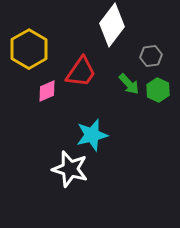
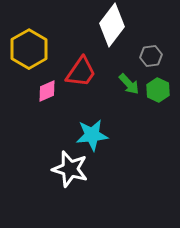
cyan star: rotated 8 degrees clockwise
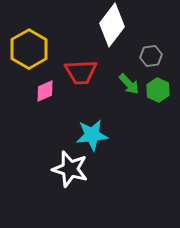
red trapezoid: rotated 52 degrees clockwise
pink diamond: moved 2 px left
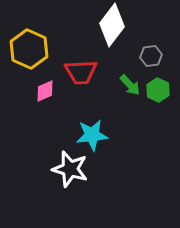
yellow hexagon: rotated 6 degrees counterclockwise
green arrow: moved 1 px right, 1 px down
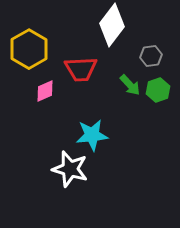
yellow hexagon: rotated 6 degrees clockwise
red trapezoid: moved 3 px up
green hexagon: rotated 15 degrees clockwise
